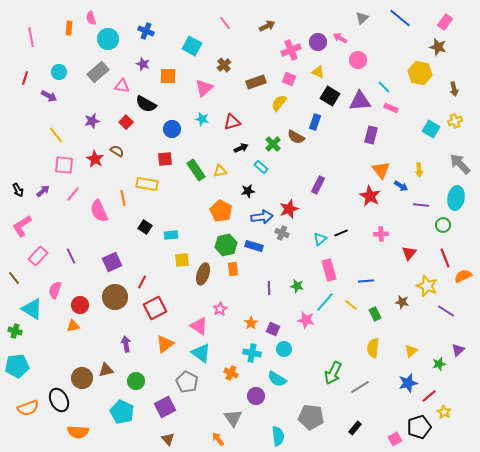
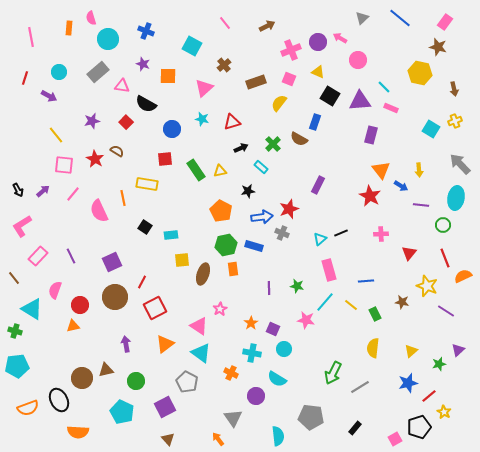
brown semicircle at (296, 137): moved 3 px right, 2 px down
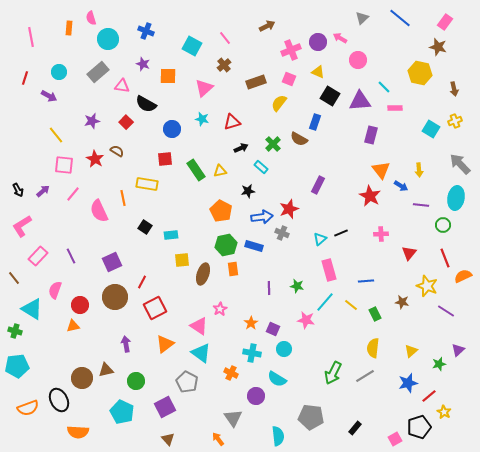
pink line at (225, 23): moved 15 px down
pink rectangle at (391, 108): moved 4 px right; rotated 24 degrees counterclockwise
gray line at (360, 387): moved 5 px right, 11 px up
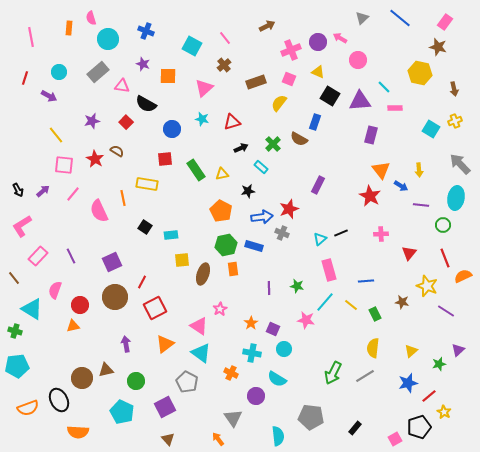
yellow triangle at (220, 171): moved 2 px right, 3 px down
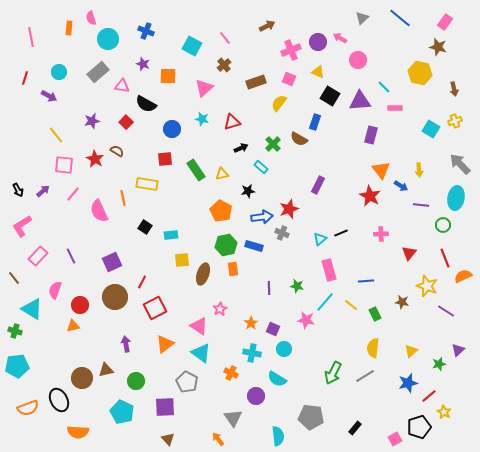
purple square at (165, 407): rotated 25 degrees clockwise
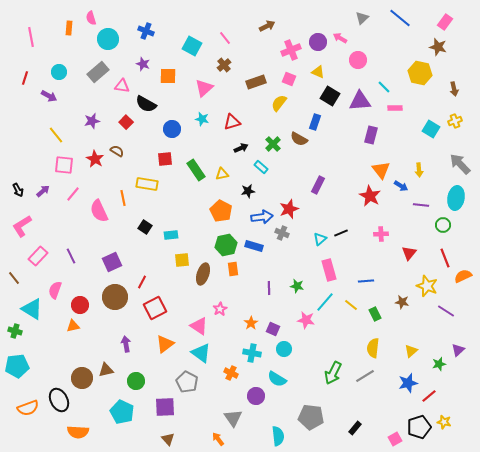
yellow star at (444, 412): moved 10 px down; rotated 16 degrees counterclockwise
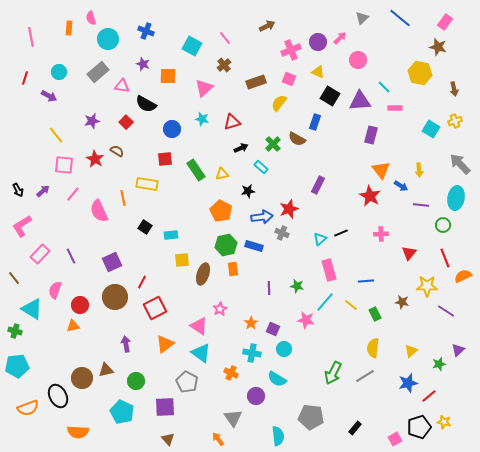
pink arrow at (340, 38): rotated 104 degrees clockwise
brown semicircle at (299, 139): moved 2 px left
pink rectangle at (38, 256): moved 2 px right, 2 px up
yellow star at (427, 286): rotated 20 degrees counterclockwise
black ellipse at (59, 400): moved 1 px left, 4 px up
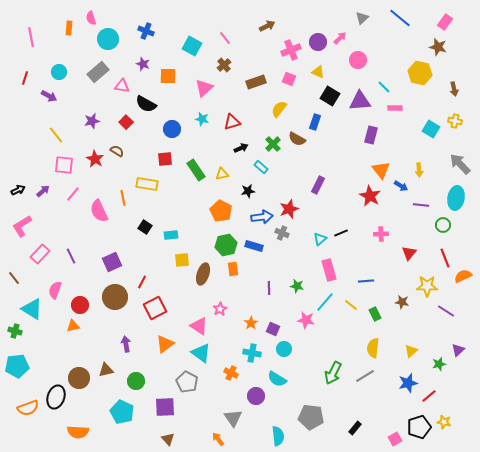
yellow semicircle at (279, 103): moved 6 px down
yellow cross at (455, 121): rotated 32 degrees clockwise
black arrow at (18, 190): rotated 88 degrees counterclockwise
brown circle at (82, 378): moved 3 px left
black ellipse at (58, 396): moved 2 px left, 1 px down; rotated 45 degrees clockwise
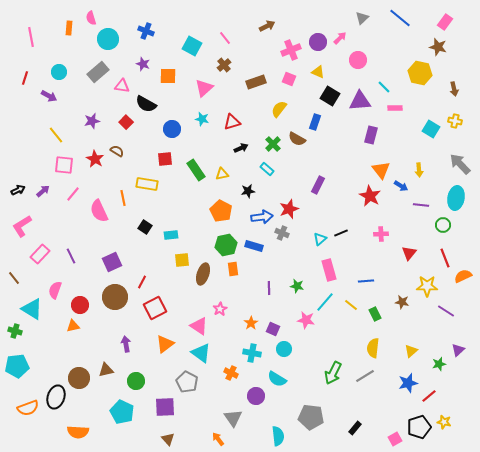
cyan rectangle at (261, 167): moved 6 px right, 2 px down
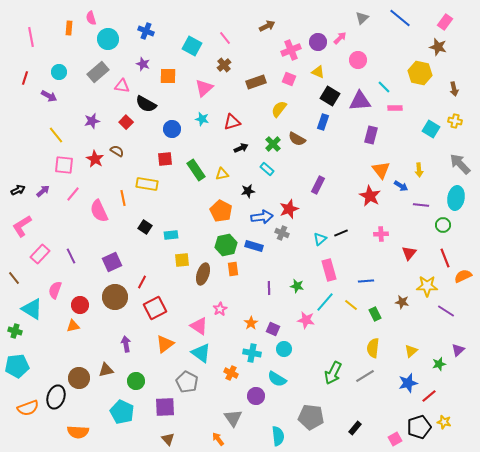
blue rectangle at (315, 122): moved 8 px right
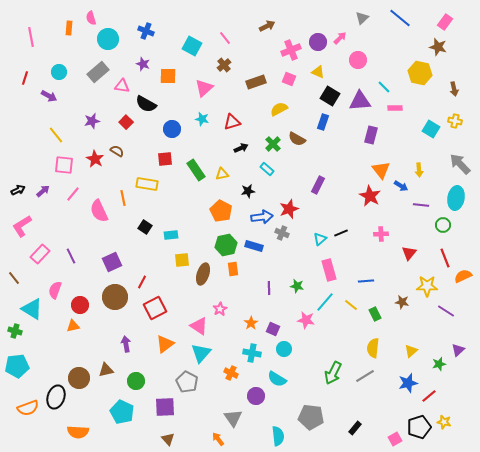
yellow semicircle at (279, 109): rotated 24 degrees clockwise
cyan triangle at (201, 353): rotated 35 degrees clockwise
